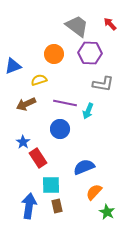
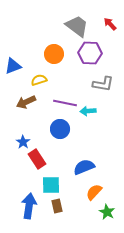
brown arrow: moved 2 px up
cyan arrow: rotated 63 degrees clockwise
red rectangle: moved 1 px left, 1 px down
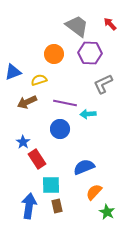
blue triangle: moved 6 px down
gray L-shape: rotated 145 degrees clockwise
brown arrow: moved 1 px right
cyan arrow: moved 3 px down
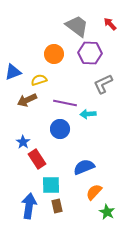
brown arrow: moved 2 px up
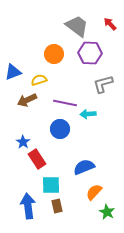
gray L-shape: rotated 10 degrees clockwise
blue arrow: moved 1 px left; rotated 15 degrees counterclockwise
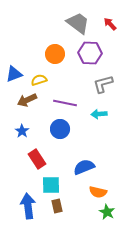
gray trapezoid: moved 1 px right, 3 px up
orange circle: moved 1 px right
blue triangle: moved 1 px right, 2 px down
cyan arrow: moved 11 px right
blue star: moved 1 px left, 11 px up
orange semicircle: moved 4 px right; rotated 120 degrees counterclockwise
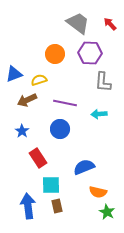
gray L-shape: moved 2 px up; rotated 70 degrees counterclockwise
red rectangle: moved 1 px right, 1 px up
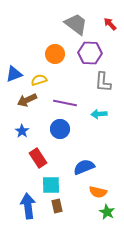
gray trapezoid: moved 2 px left, 1 px down
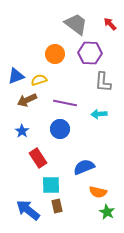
blue triangle: moved 2 px right, 2 px down
blue arrow: moved 4 px down; rotated 45 degrees counterclockwise
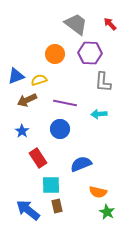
blue semicircle: moved 3 px left, 3 px up
